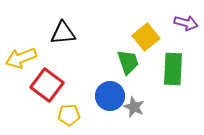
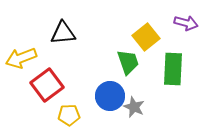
red square: rotated 16 degrees clockwise
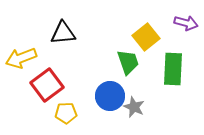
yellow pentagon: moved 3 px left, 2 px up
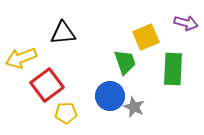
yellow square: rotated 16 degrees clockwise
green trapezoid: moved 3 px left
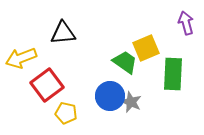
purple arrow: rotated 120 degrees counterclockwise
yellow square: moved 11 px down
green trapezoid: rotated 36 degrees counterclockwise
green rectangle: moved 5 px down
gray star: moved 3 px left, 5 px up
yellow pentagon: rotated 15 degrees clockwise
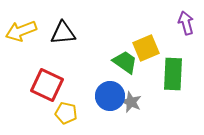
yellow arrow: moved 27 px up
red square: rotated 28 degrees counterclockwise
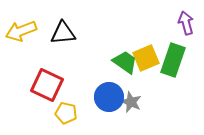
yellow square: moved 10 px down
green rectangle: moved 14 px up; rotated 16 degrees clockwise
blue circle: moved 1 px left, 1 px down
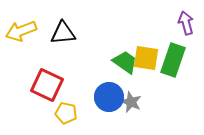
yellow square: rotated 32 degrees clockwise
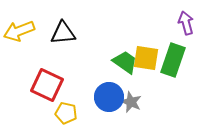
yellow arrow: moved 2 px left
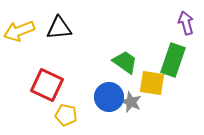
black triangle: moved 4 px left, 5 px up
yellow square: moved 6 px right, 25 px down
yellow pentagon: moved 2 px down
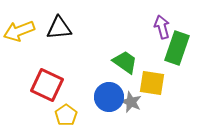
purple arrow: moved 24 px left, 4 px down
green rectangle: moved 4 px right, 12 px up
yellow pentagon: rotated 25 degrees clockwise
